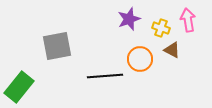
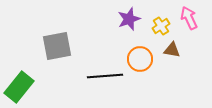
pink arrow: moved 1 px right, 2 px up; rotated 15 degrees counterclockwise
yellow cross: moved 2 px up; rotated 36 degrees clockwise
brown triangle: rotated 18 degrees counterclockwise
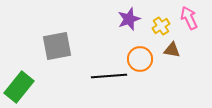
black line: moved 4 px right
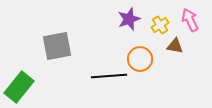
pink arrow: moved 1 px right, 2 px down
yellow cross: moved 1 px left, 1 px up
brown triangle: moved 3 px right, 4 px up
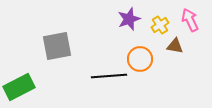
green rectangle: rotated 24 degrees clockwise
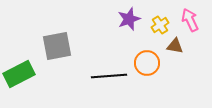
orange circle: moved 7 px right, 4 px down
green rectangle: moved 13 px up
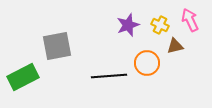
purple star: moved 1 px left, 6 px down
yellow cross: rotated 30 degrees counterclockwise
brown triangle: rotated 24 degrees counterclockwise
green rectangle: moved 4 px right, 3 px down
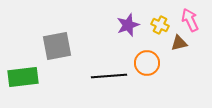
brown triangle: moved 4 px right, 3 px up
green rectangle: rotated 20 degrees clockwise
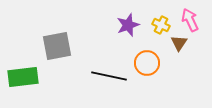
yellow cross: moved 1 px right
brown triangle: rotated 42 degrees counterclockwise
black line: rotated 16 degrees clockwise
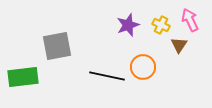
brown triangle: moved 2 px down
orange circle: moved 4 px left, 4 px down
black line: moved 2 px left
